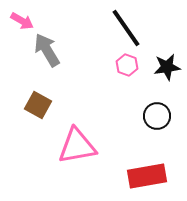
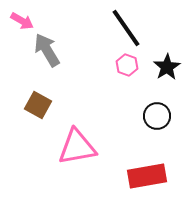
black star: rotated 24 degrees counterclockwise
pink triangle: moved 1 px down
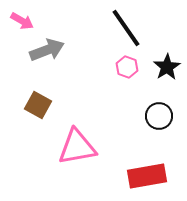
gray arrow: rotated 100 degrees clockwise
pink hexagon: moved 2 px down
black circle: moved 2 px right
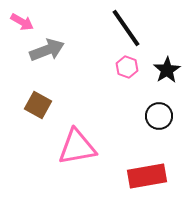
pink arrow: moved 1 px down
black star: moved 3 px down
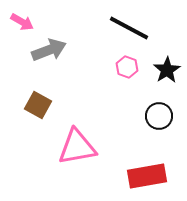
black line: moved 3 px right; rotated 27 degrees counterclockwise
gray arrow: moved 2 px right
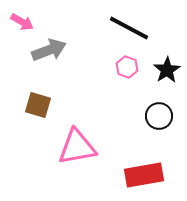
brown square: rotated 12 degrees counterclockwise
red rectangle: moved 3 px left, 1 px up
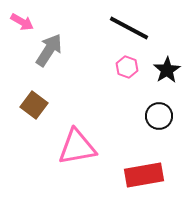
gray arrow: rotated 36 degrees counterclockwise
brown square: moved 4 px left; rotated 20 degrees clockwise
